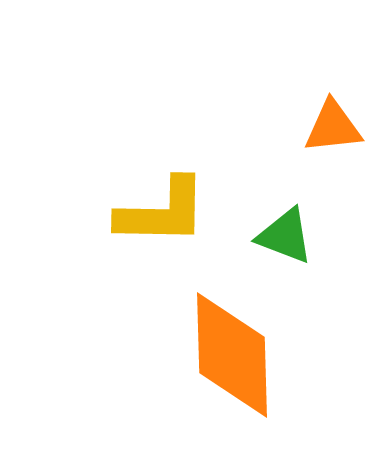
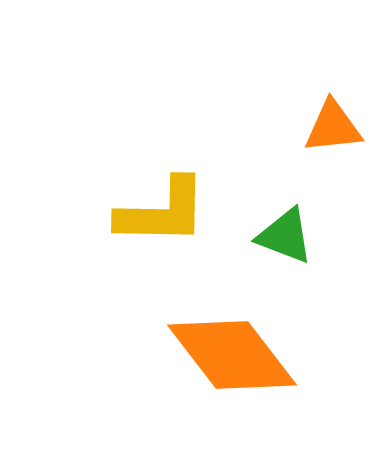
orange diamond: rotated 36 degrees counterclockwise
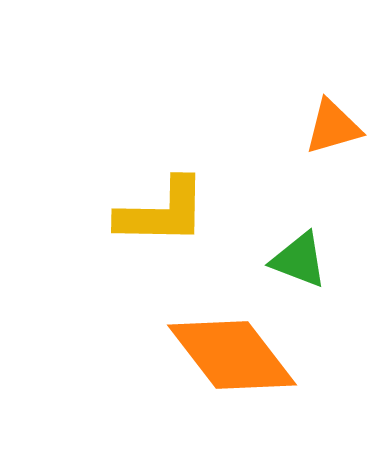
orange triangle: rotated 10 degrees counterclockwise
green triangle: moved 14 px right, 24 px down
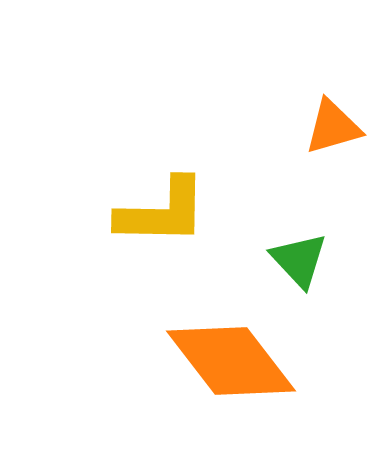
green triangle: rotated 26 degrees clockwise
orange diamond: moved 1 px left, 6 px down
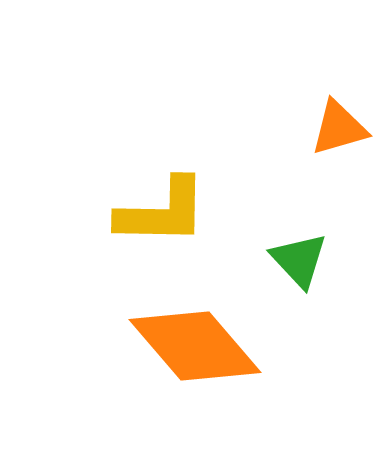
orange triangle: moved 6 px right, 1 px down
orange diamond: moved 36 px left, 15 px up; rotated 3 degrees counterclockwise
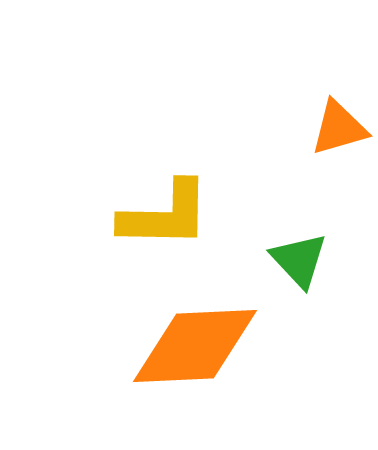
yellow L-shape: moved 3 px right, 3 px down
orange diamond: rotated 52 degrees counterclockwise
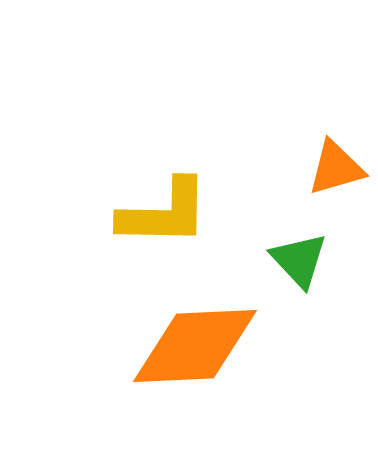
orange triangle: moved 3 px left, 40 px down
yellow L-shape: moved 1 px left, 2 px up
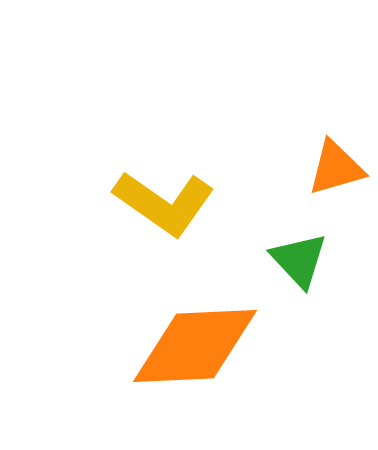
yellow L-shape: moved 10 px up; rotated 34 degrees clockwise
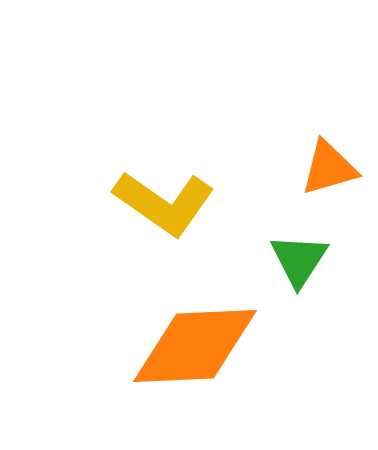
orange triangle: moved 7 px left
green triangle: rotated 16 degrees clockwise
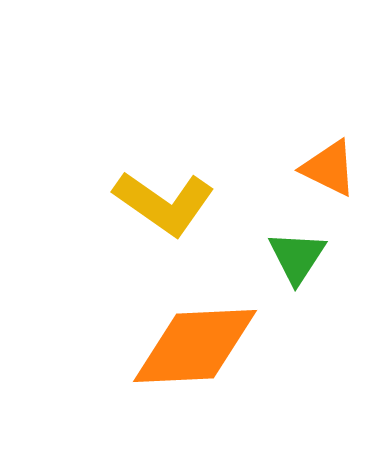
orange triangle: rotated 42 degrees clockwise
green triangle: moved 2 px left, 3 px up
